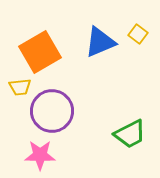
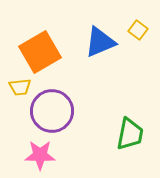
yellow square: moved 4 px up
green trapezoid: rotated 52 degrees counterclockwise
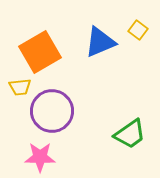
green trapezoid: rotated 44 degrees clockwise
pink star: moved 2 px down
